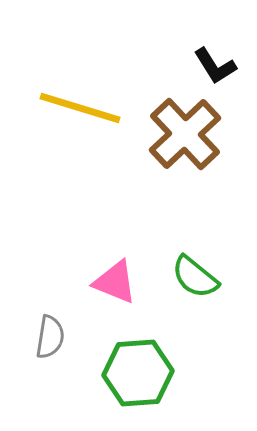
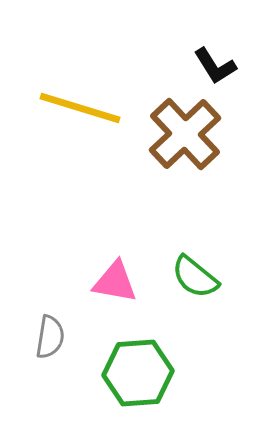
pink triangle: rotated 12 degrees counterclockwise
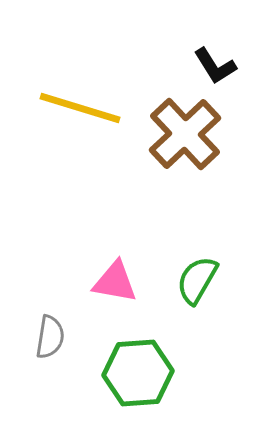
green semicircle: moved 2 px right, 3 px down; rotated 81 degrees clockwise
